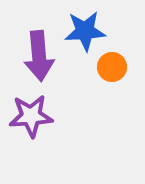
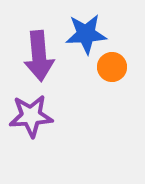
blue star: moved 1 px right, 3 px down
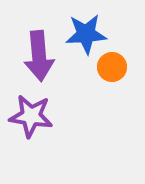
purple star: rotated 12 degrees clockwise
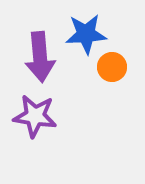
purple arrow: moved 1 px right, 1 px down
purple star: moved 4 px right
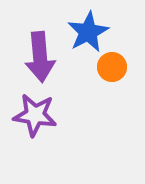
blue star: moved 2 px right, 2 px up; rotated 24 degrees counterclockwise
purple star: moved 1 px up
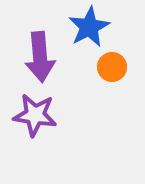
blue star: moved 1 px right, 5 px up
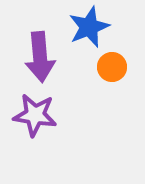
blue star: rotated 6 degrees clockwise
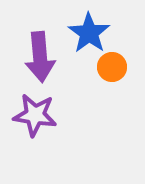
blue star: moved 6 px down; rotated 15 degrees counterclockwise
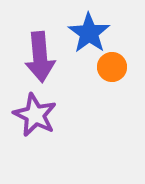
purple star: rotated 18 degrees clockwise
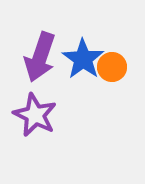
blue star: moved 6 px left, 26 px down
purple arrow: rotated 24 degrees clockwise
